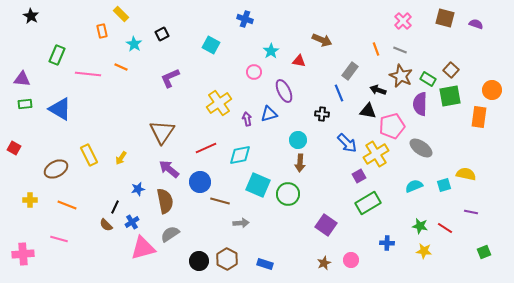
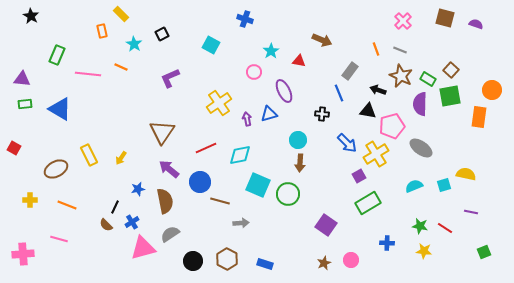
black circle at (199, 261): moved 6 px left
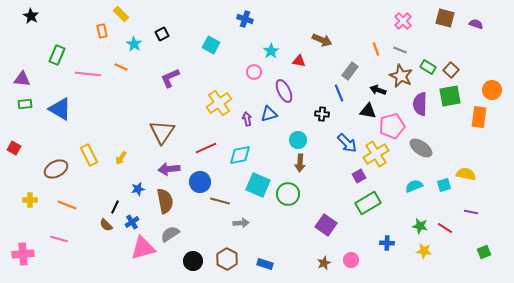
green rectangle at (428, 79): moved 12 px up
purple arrow at (169, 169): rotated 45 degrees counterclockwise
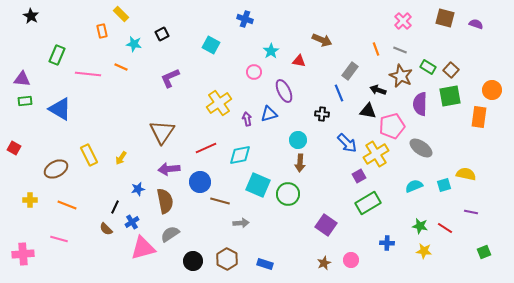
cyan star at (134, 44): rotated 21 degrees counterclockwise
green rectangle at (25, 104): moved 3 px up
brown semicircle at (106, 225): moved 4 px down
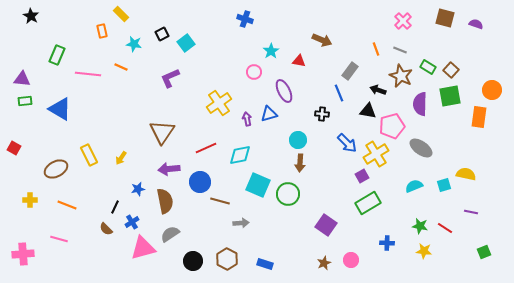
cyan square at (211, 45): moved 25 px left, 2 px up; rotated 24 degrees clockwise
purple square at (359, 176): moved 3 px right
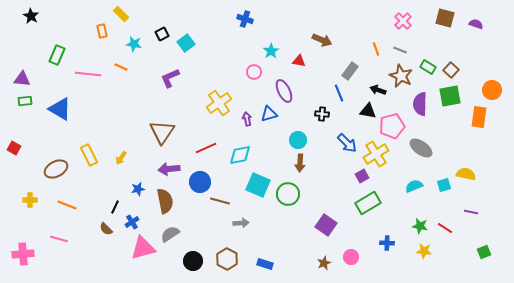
pink circle at (351, 260): moved 3 px up
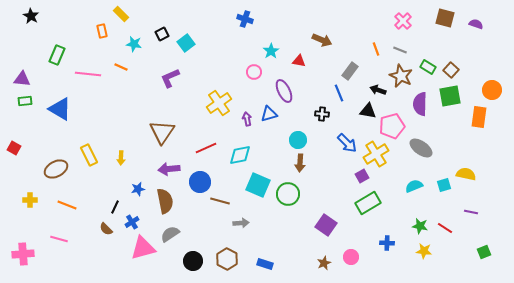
yellow arrow at (121, 158): rotated 32 degrees counterclockwise
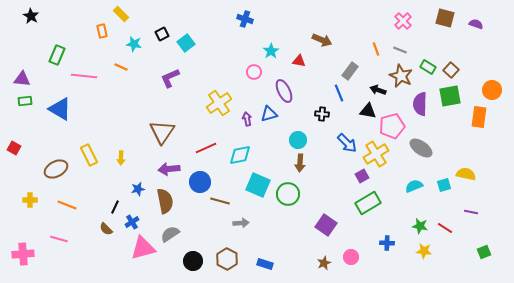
pink line at (88, 74): moved 4 px left, 2 px down
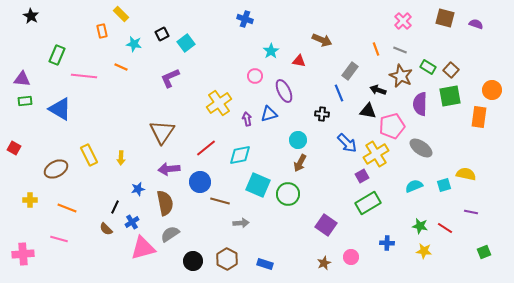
pink circle at (254, 72): moved 1 px right, 4 px down
red line at (206, 148): rotated 15 degrees counterclockwise
brown arrow at (300, 163): rotated 24 degrees clockwise
brown semicircle at (165, 201): moved 2 px down
orange line at (67, 205): moved 3 px down
